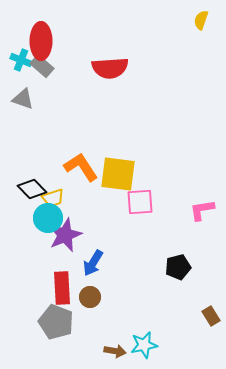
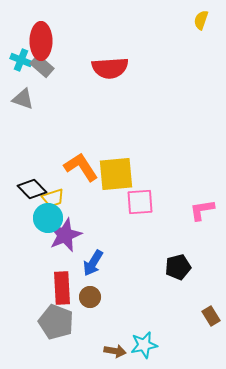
yellow square: moved 2 px left; rotated 12 degrees counterclockwise
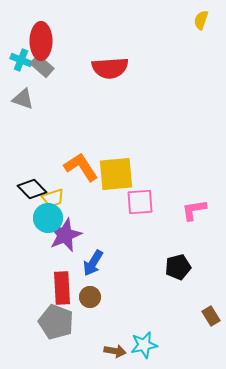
pink L-shape: moved 8 px left
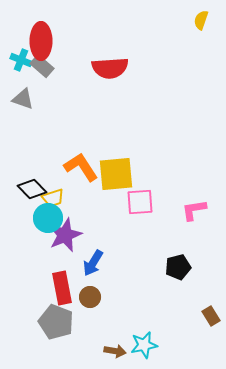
red rectangle: rotated 8 degrees counterclockwise
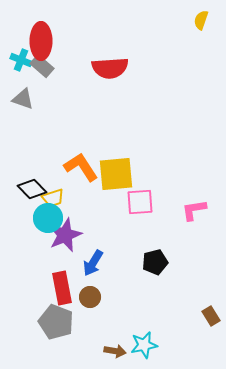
black pentagon: moved 23 px left, 5 px up
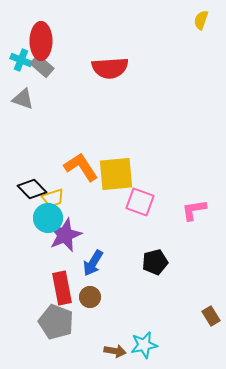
pink square: rotated 24 degrees clockwise
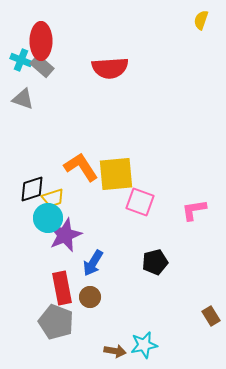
black diamond: rotated 64 degrees counterclockwise
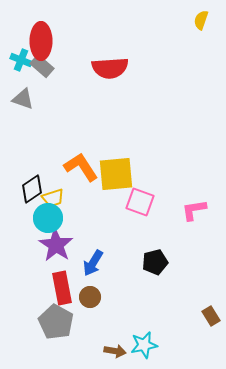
black diamond: rotated 16 degrees counterclockwise
purple star: moved 9 px left, 10 px down; rotated 16 degrees counterclockwise
gray pentagon: rotated 8 degrees clockwise
